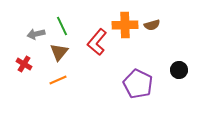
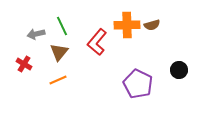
orange cross: moved 2 px right
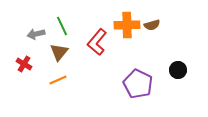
black circle: moved 1 px left
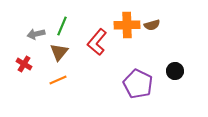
green line: rotated 48 degrees clockwise
black circle: moved 3 px left, 1 px down
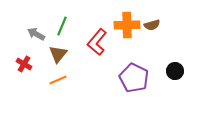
gray arrow: rotated 42 degrees clockwise
brown triangle: moved 1 px left, 2 px down
purple pentagon: moved 4 px left, 6 px up
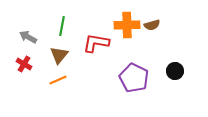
green line: rotated 12 degrees counterclockwise
gray arrow: moved 8 px left, 3 px down
red L-shape: moved 1 px left, 1 px down; rotated 60 degrees clockwise
brown triangle: moved 1 px right, 1 px down
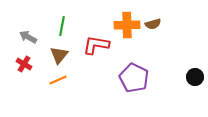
brown semicircle: moved 1 px right, 1 px up
red L-shape: moved 2 px down
black circle: moved 20 px right, 6 px down
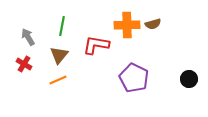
gray arrow: rotated 30 degrees clockwise
black circle: moved 6 px left, 2 px down
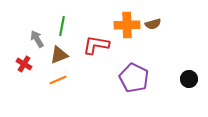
gray arrow: moved 9 px right, 2 px down
brown triangle: rotated 30 degrees clockwise
